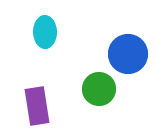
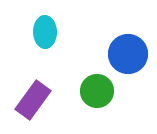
green circle: moved 2 px left, 2 px down
purple rectangle: moved 4 px left, 6 px up; rotated 45 degrees clockwise
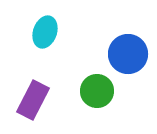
cyan ellipse: rotated 20 degrees clockwise
purple rectangle: rotated 9 degrees counterclockwise
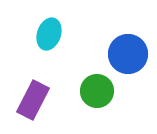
cyan ellipse: moved 4 px right, 2 px down
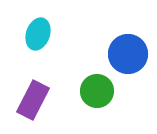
cyan ellipse: moved 11 px left
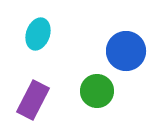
blue circle: moved 2 px left, 3 px up
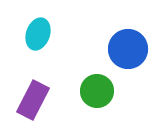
blue circle: moved 2 px right, 2 px up
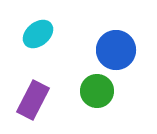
cyan ellipse: rotated 32 degrees clockwise
blue circle: moved 12 px left, 1 px down
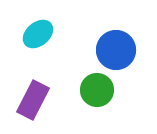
green circle: moved 1 px up
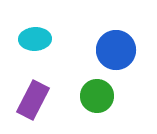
cyan ellipse: moved 3 px left, 5 px down; rotated 36 degrees clockwise
green circle: moved 6 px down
